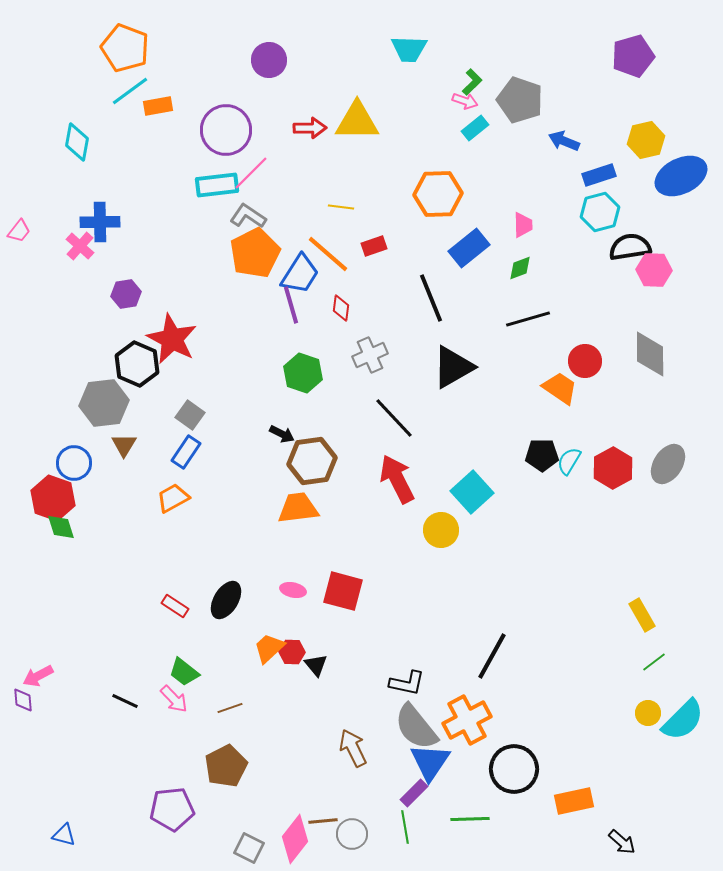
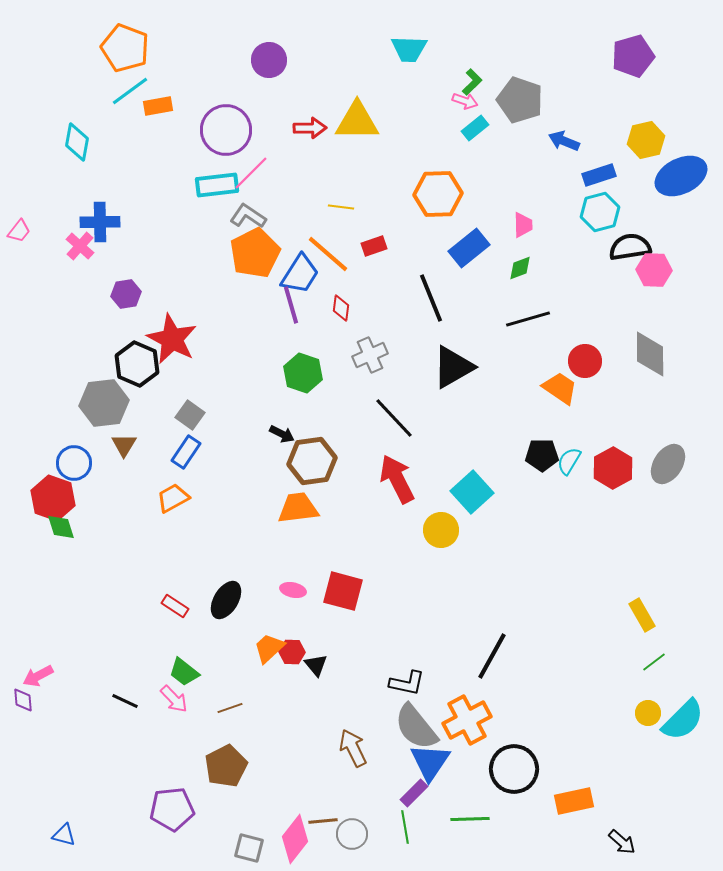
gray square at (249, 848): rotated 12 degrees counterclockwise
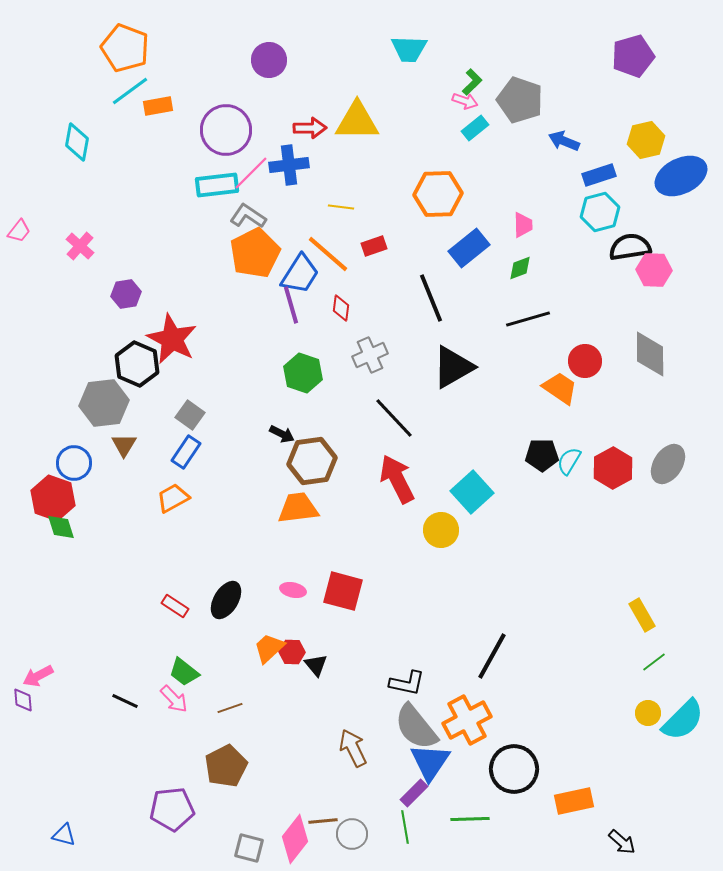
blue cross at (100, 222): moved 189 px right, 57 px up; rotated 6 degrees counterclockwise
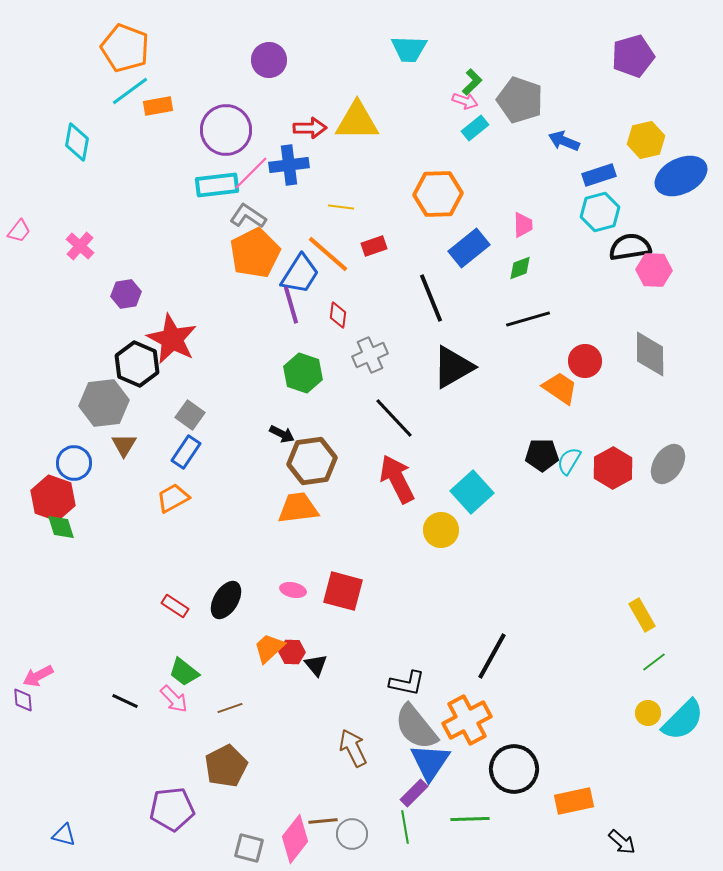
red diamond at (341, 308): moved 3 px left, 7 px down
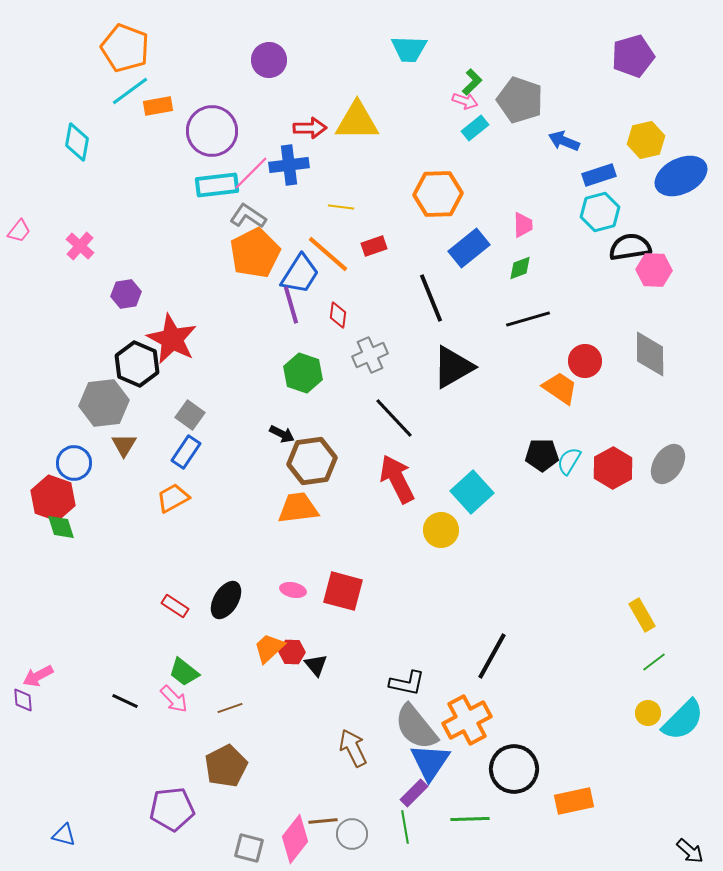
purple circle at (226, 130): moved 14 px left, 1 px down
black arrow at (622, 842): moved 68 px right, 9 px down
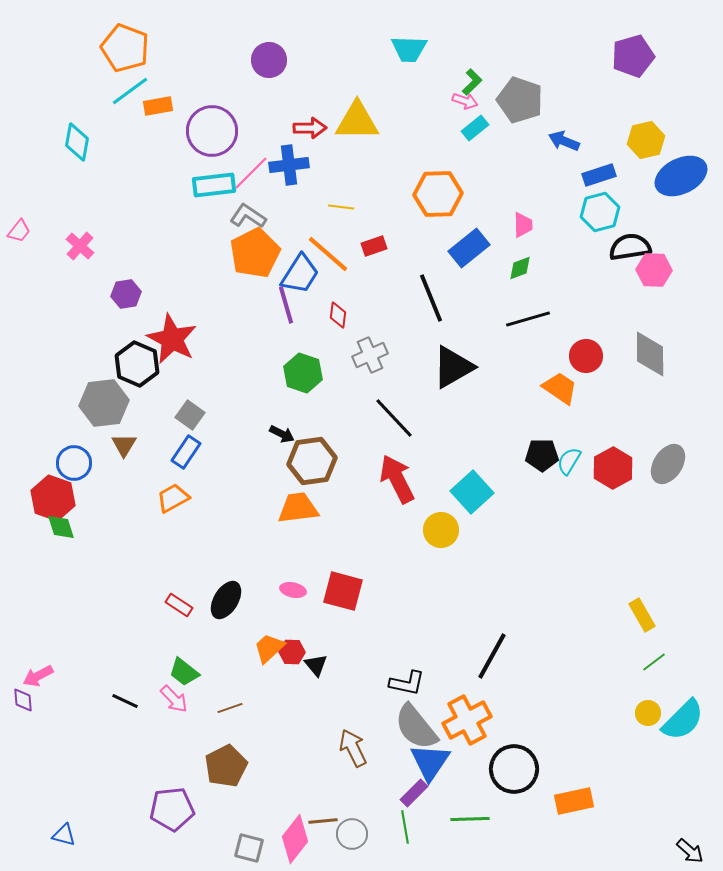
cyan rectangle at (217, 185): moved 3 px left
purple line at (291, 305): moved 5 px left
red circle at (585, 361): moved 1 px right, 5 px up
red rectangle at (175, 606): moved 4 px right, 1 px up
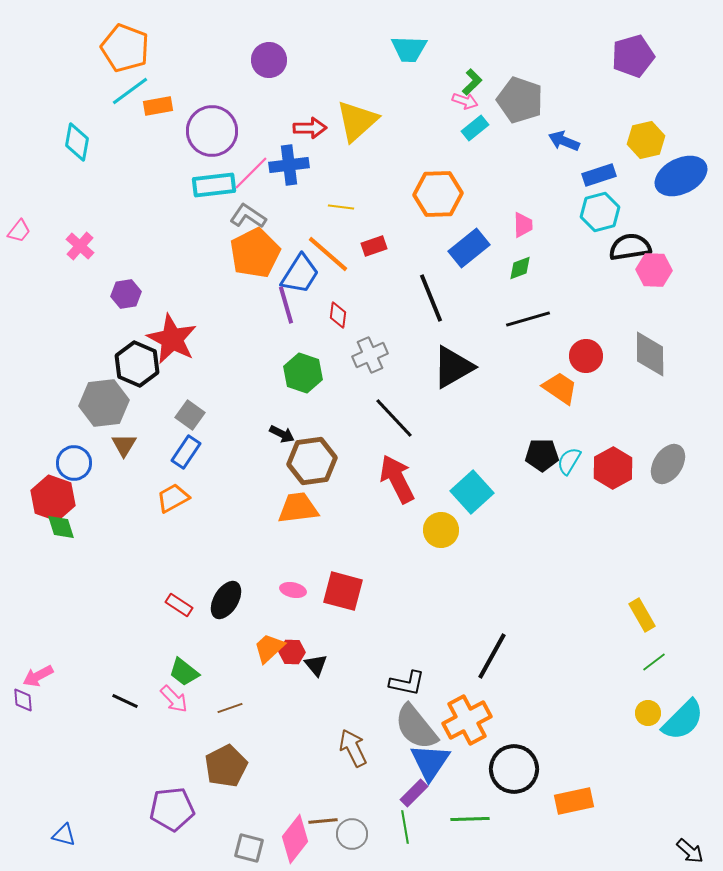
yellow triangle at (357, 121): rotated 42 degrees counterclockwise
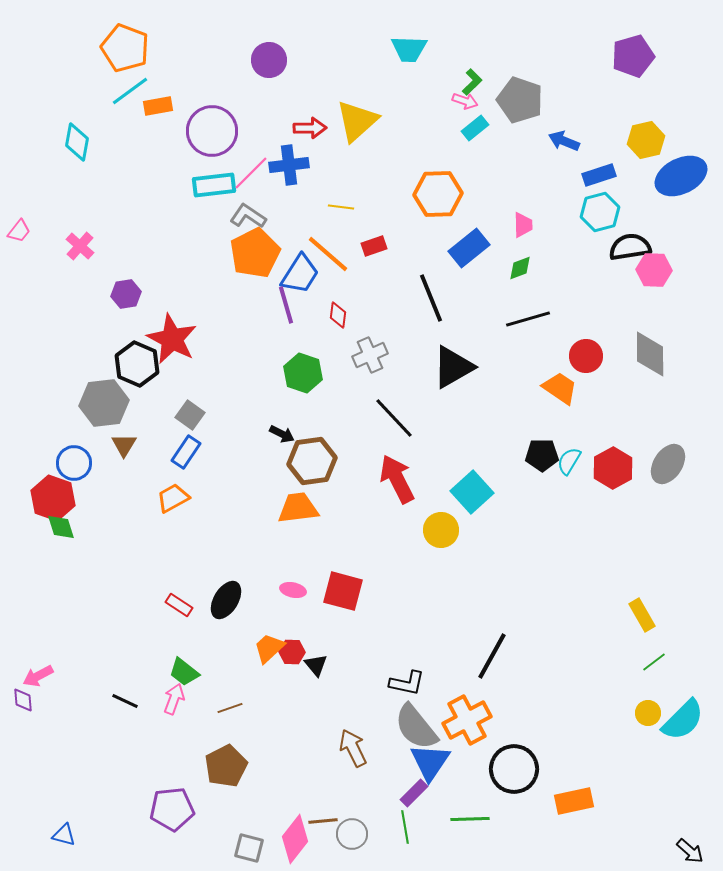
pink arrow at (174, 699): rotated 116 degrees counterclockwise
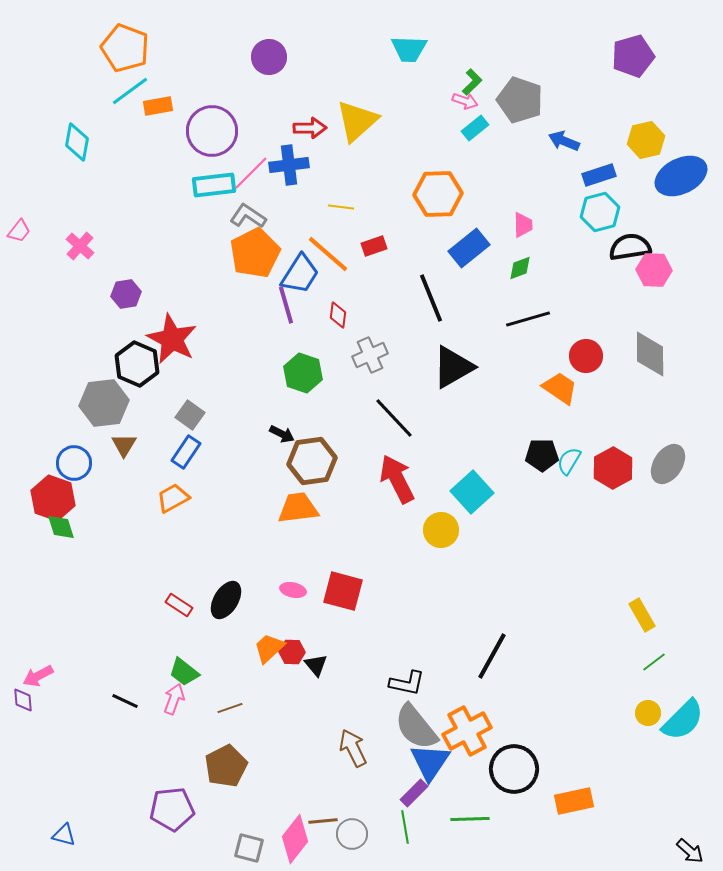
purple circle at (269, 60): moved 3 px up
orange cross at (467, 720): moved 11 px down
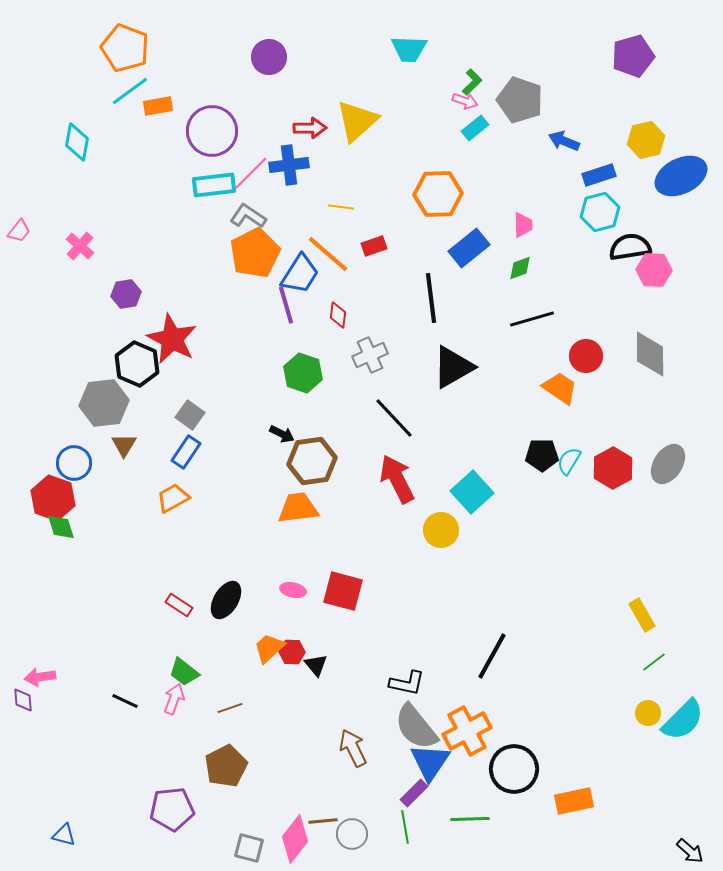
black line at (431, 298): rotated 15 degrees clockwise
black line at (528, 319): moved 4 px right
pink arrow at (38, 676): moved 2 px right, 1 px down; rotated 20 degrees clockwise
